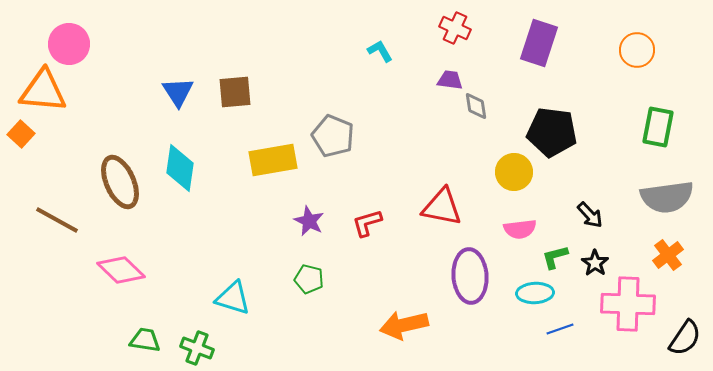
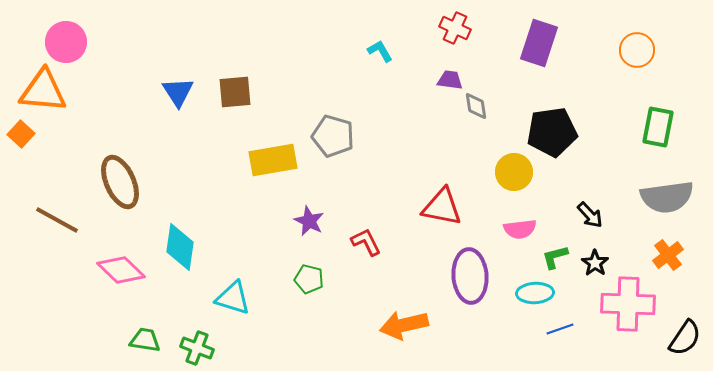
pink circle: moved 3 px left, 2 px up
black pentagon: rotated 15 degrees counterclockwise
gray pentagon: rotated 6 degrees counterclockwise
cyan diamond: moved 79 px down
red L-shape: moved 1 px left, 19 px down; rotated 80 degrees clockwise
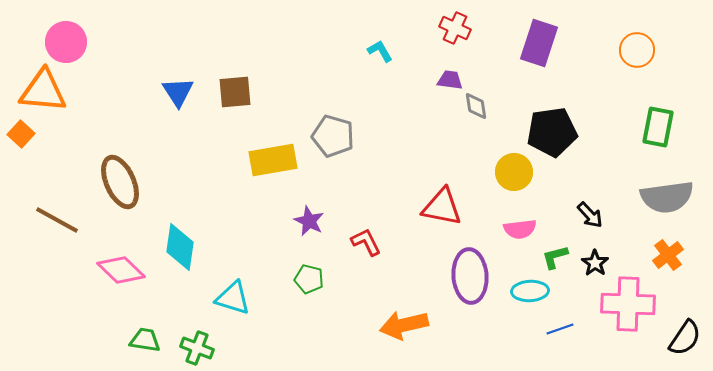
cyan ellipse: moved 5 px left, 2 px up
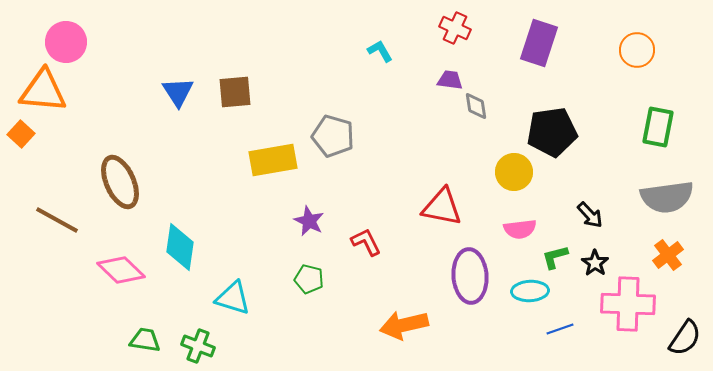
green cross: moved 1 px right, 2 px up
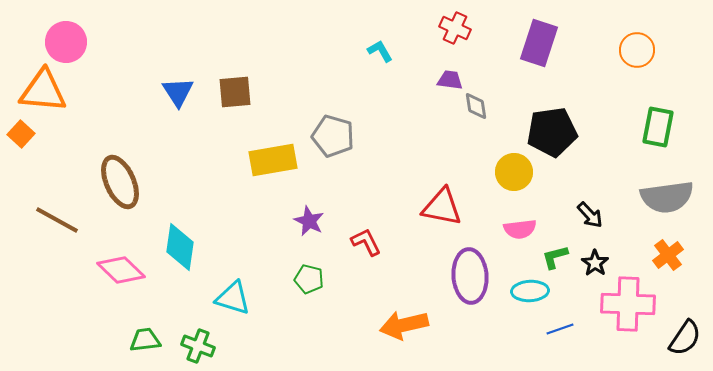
green trapezoid: rotated 16 degrees counterclockwise
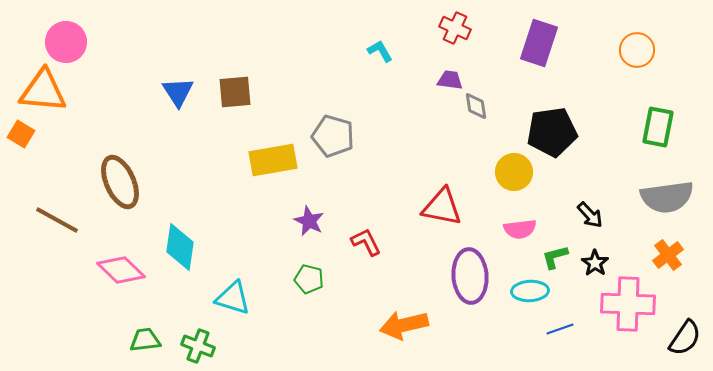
orange square: rotated 12 degrees counterclockwise
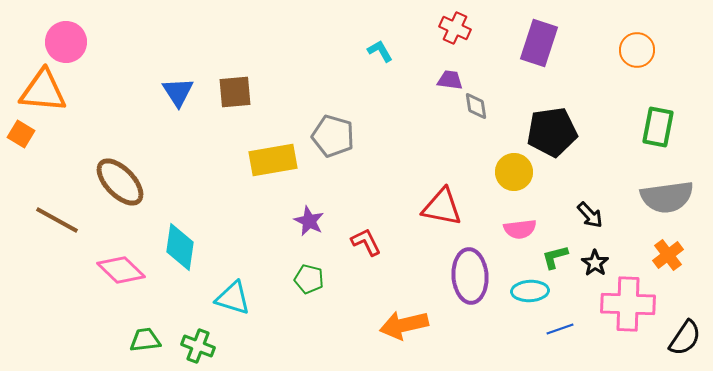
brown ellipse: rotated 20 degrees counterclockwise
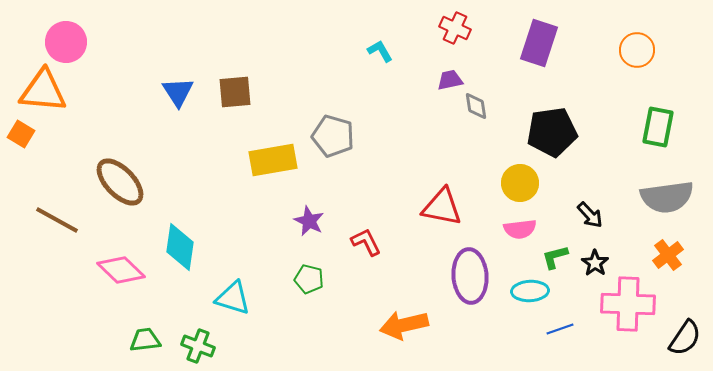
purple trapezoid: rotated 20 degrees counterclockwise
yellow circle: moved 6 px right, 11 px down
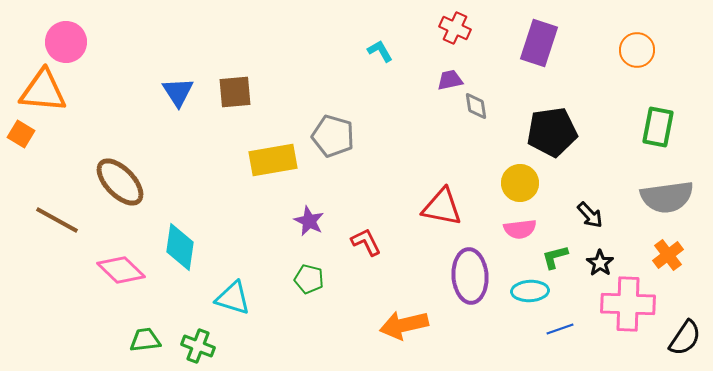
black star: moved 5 px right
